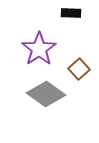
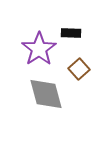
black rectangle: moved 20 px down
gray diamond: rotated 39 degrees clockwise
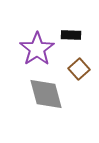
black rectangle: moved 2 px down
purple star: moved 2 px left
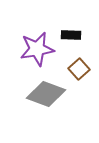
purple star: rotated 24 degrees clockwise
gray diamond: rotated 54 degrees counterclockwise
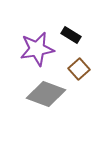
black rectangle: rotated 30 degrees clockwise
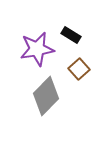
gray diamond: moved 2 px down; rotated 66 degrees counterclockwise
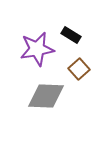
gray diamond: rotated 48 degrees clockwise
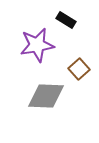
black rectangle: moved 5 px left, 15 px up
purple star: moved 4 px up
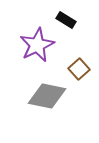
purple star: rotated 16 degrees counterclockwise
gray diamond: moved 1 px right; rotated 9 degrees clockwise
